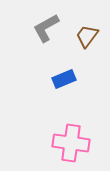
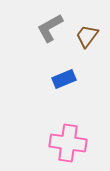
gray L-shape: moved 4 px right
pink cross: moved 3 px left
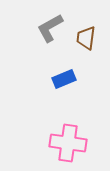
brown trapezoid: moved 1 px left, 2 px down; rotated 30 degrees counterclockwise
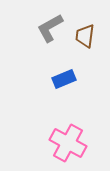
brown trapezoid: moved 1 px left, 2 px up
pink cross: rotated 21 degrees clockwise
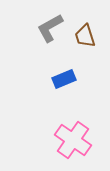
brown trapezoid: rotated 25 degrees counterclockwise
pink cross: moved 5 px right, 3 px up; rotated 6 degrees clockwise
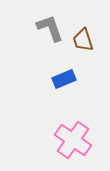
gray L-shape: rotated 100 degrees clockwise
brown trapezoid: moved 2 px left, 4 px down
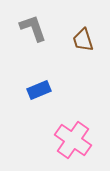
gray L-shape: moved 17 px left
blue rectangle: moved 25 px left, 11 px down
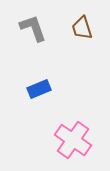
brown trapezoid: moved 1 px left, 12 px up
blue rectangle: moved 1 px up
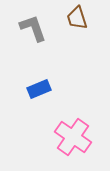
brown trapezoid: moved 5 px left, 10 px up
pink cross: moved 3 px up
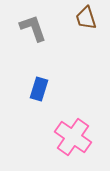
brown trapezoid: moved 9 px right
blue rectangle: rotated 50 degrees counterclockwise
